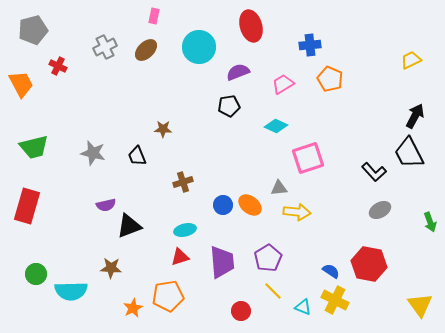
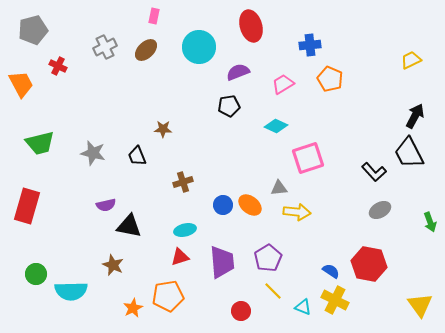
green trapezoid at (34, 147): moved 6 px right, 4 px up
black triangle at (129, 226): rotated 32 degrees clockwise
brown star at (111, 268): moved 2 px right, 3 px up; rotated 20 degrees clockwise
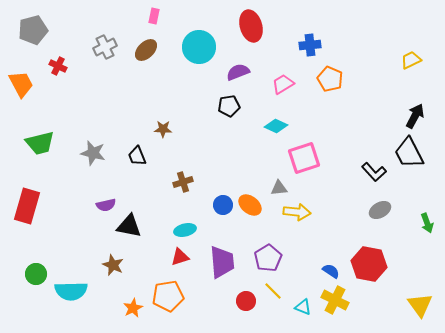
pink square at (308, 158): moved 4 px left
green arrow at (430, 222): moved 3 px left, 1 px down
red circle at (241, 311): moved 5 px right, 10 px up
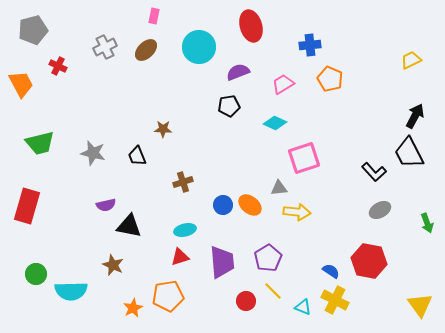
cyan diamond at (276, 126): moved 1 px left, 3 px up
red hexagon at (369, 264): moved 3 px up
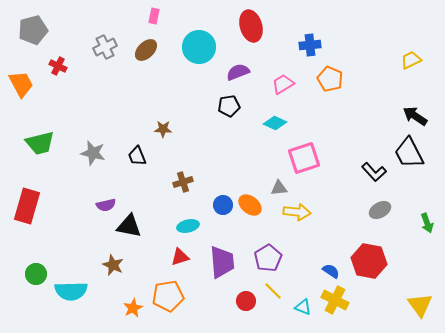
black arrow at (415, 116): rotated 85 degrees counterclockwise
cyan ellipse at (185, 230): moved 3 px right, 4 px up
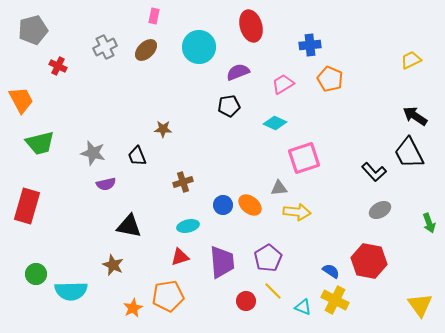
orange trapezoid at (21, 84): moved 16 px down
purple semicircle at (106, 205): moved 21 px up
green arrow at (427, 223): moved 2 px right
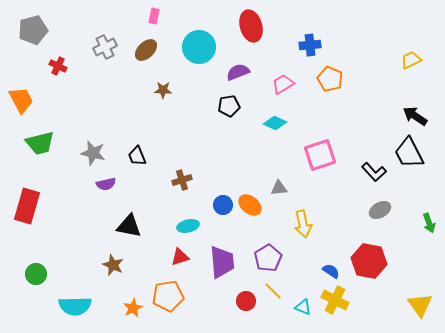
brown star at (163, 129): moved 39 px up
pink square at (304, 158): moved 16 px right, 3 px up
brown cross at (183, 182): moved 1 px left, 2 px up
yellow arrow at (297, 212): moved 6 px right, 12 px down; rotated 72 degrees clockwise
cyan semicircle at (71, 291): moved 4 px right, 15 px down
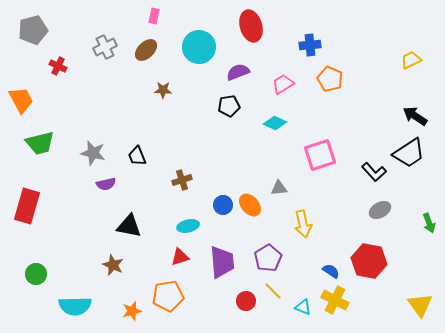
black trapezoid at (409, 153): rotated 96 degrees counterclockwise
orange ellipse at (250, 205): rotated 10 degrees clockwise
orange star at (133, 308): moved 1 px left, 3 px down; rotated 12 degrees clockwise
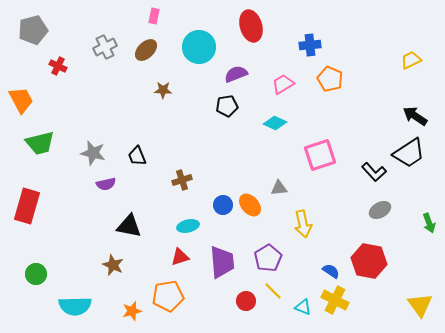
purple semicircle at (238, 72): moved 2 px left, 2 px down
black pentagon at (229, 106): moved 2 px left
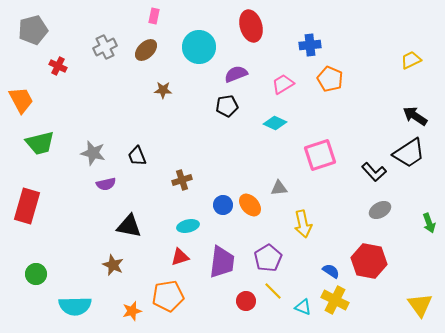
purple trapezoid at (222, 262): rotated 12 degrees clockwise
